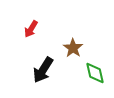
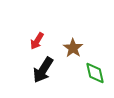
red arrow: moved 6 px right, 12 px down
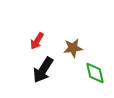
brown star: rotated 30 degrees clockwise
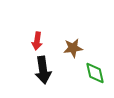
red arrow: rotated 24 degrees counterclockwise
black arrow: rotated 40 degrees counterclockwise
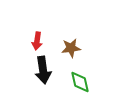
brown star: moved 2 px left
green diamond: moved 15 px left, 9 px down
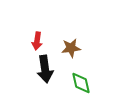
black arrow: moved 2 px right, 1 px up
green diamond: moved 1 px right, 1 px down
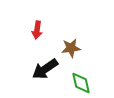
red arrow: moved 11 px up
black arrow: rotated 64 degrees clockwise
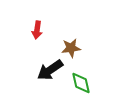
black arrow: moved 5 px right, 1 px down
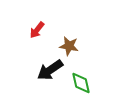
red arrow: rotated 30 degrees clockwise
brown star: moved 2 px left, 2 px up; rotated 18 degrees clockwise
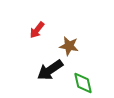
green diamond: moved 2 px right
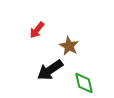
brown star: rotated 18 degrees clockwise
green diamond: moved 1 px right
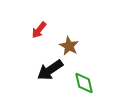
red arrow: moved 2 px right
